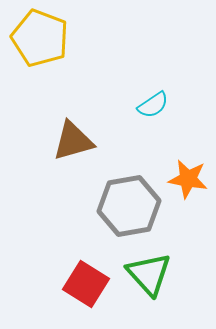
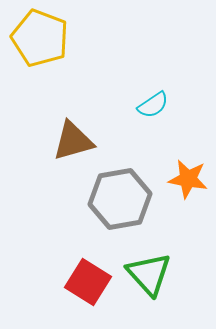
gray hexagon: moved 9 px left, 7 px up
red square: moved 2 px right, 2 px up
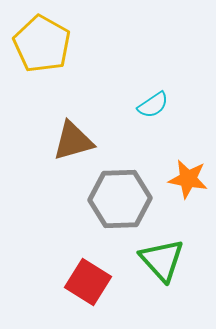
yellow pentagon: moved 2 px right, 6 px down; rotated 8 degrees clockwise
gray hexagon: rotated 8 degrees clockwise
green triangle: moved 13 px right, 14 px up
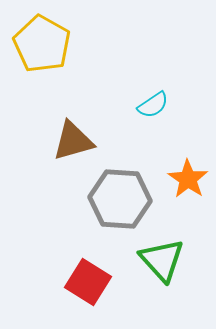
orange star: rotated 24 degrees clockwise
gray hexagon: rotated 6 degrees clockwise
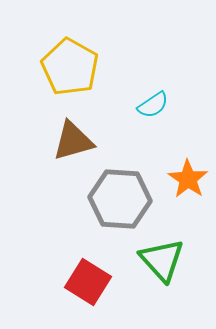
yellow pentagon: moved 28 px right, 23 px down
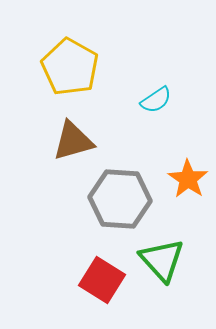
cyan semicircle: moved 3 px right, 5 px up
red square: moved 14 px right, 2 px up
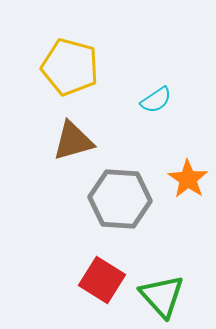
yellow pentagon: rotated 14 degrees counterclockwise
green triangle: moved 36 px down
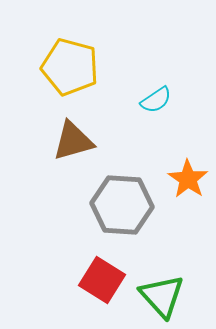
gray hexagon: moved 2 px right, 6 px down
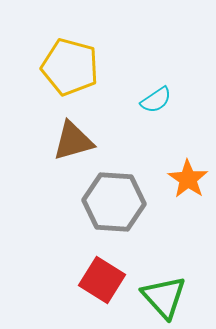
gray hexagon: moved 8 px left, 3 px up
green triangle: moved 2 px right, 1 px down
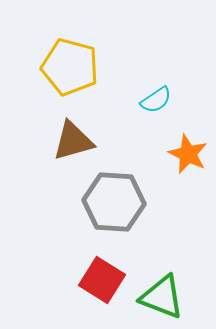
orange star: moved 25 px up; rotated 9 degrees counterclockwise
green triangle: moved 2 px left; rotated 27 degrees counterclockwise
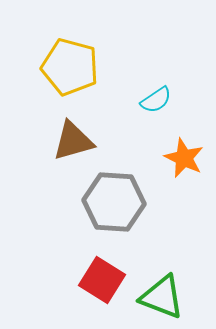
orange star: moved 4 px left, 4 px down
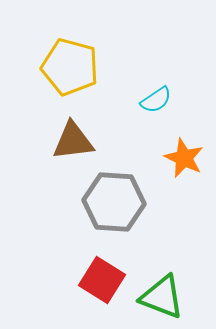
brown triangle: rotated 9 degrees clockwise
